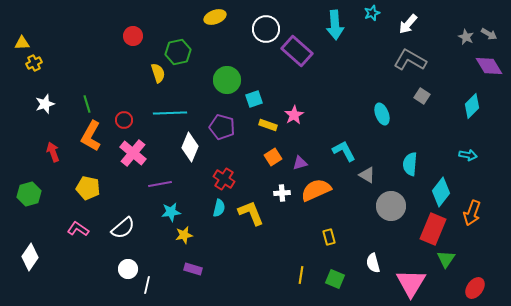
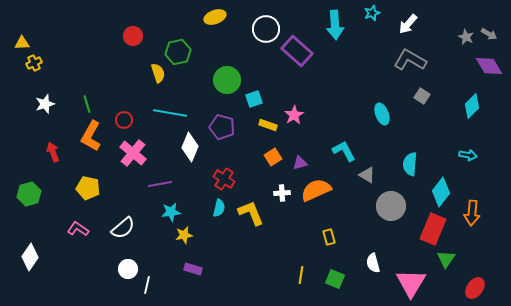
cyan line at (170, 113): rotated 12 degrees clockwise
orange arrow at (472, 213): rotated 15 degrees counterclockwise
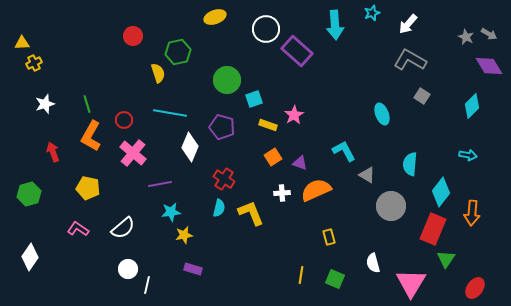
purple triangle at (300, 163): rotated 35 degrees clockwise
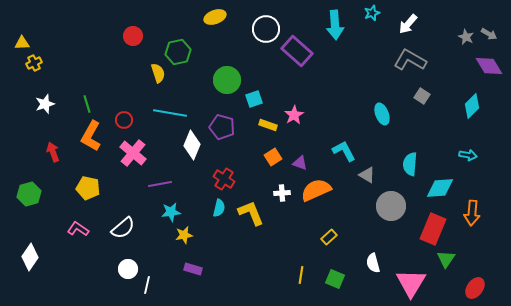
white diamond at (190, 147): moved 2 px right, 2 px up
cyan diamond at (441, 192): moved 1 px left, 4 px up; rotated 48 degrees clockwise
yellow rectangle at (329, 237): rotated 63 degrees clockwise
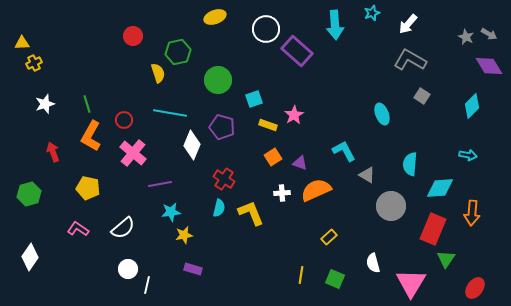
green circle at (227, 80): moved 9 px left
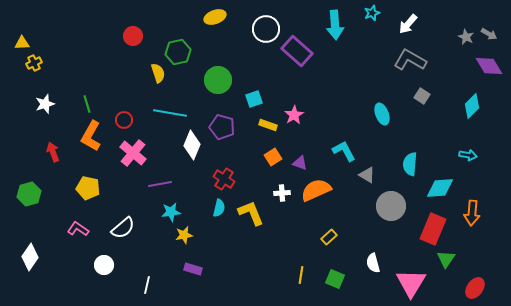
white circle at (128, 269): moved 24 px left, 4 px up
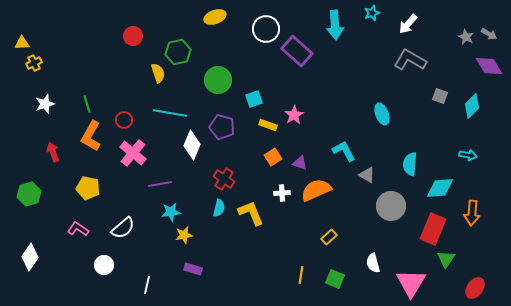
gray square at (422, 96): moved 18 px right; rotated 14 degrees counterclockwise
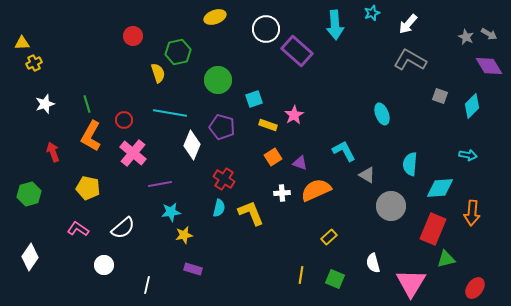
green triangle at (446, 259): rotated 42 degrees clockwise
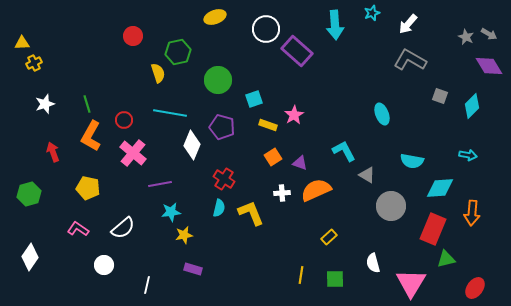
cyan semicircle at (410, 164): moved 2 px right, 3 px up; rotated 85 degrees counterclockwise
green square at (335, 279): rotated 24 degrees counterclockwise
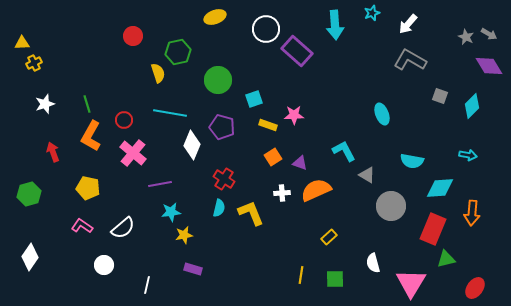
pink star at (294, 115): rotated 30 degrees clockwise
pink L-shape at (78, 229): moved 4 px right, 3 px up
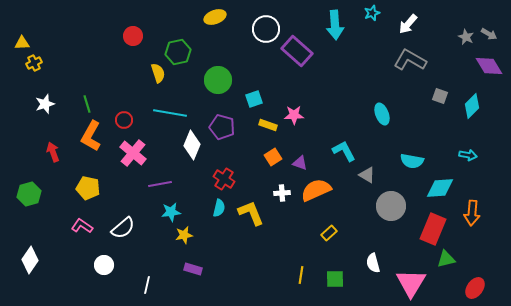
yellow rectangle at (329, 237): moved 4 px up
white diamond at (30, 257): moved 3 px down
